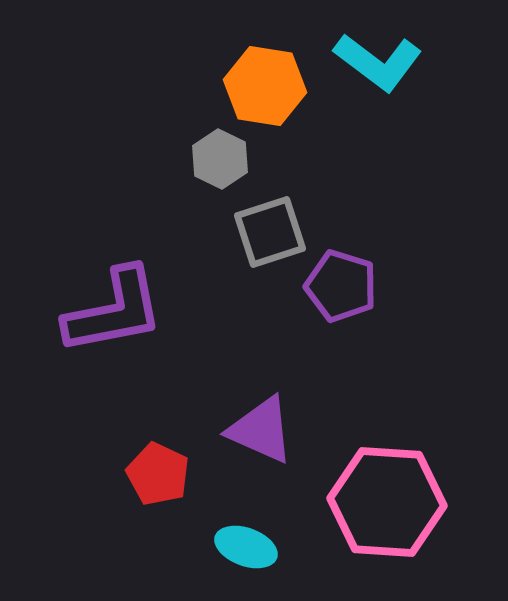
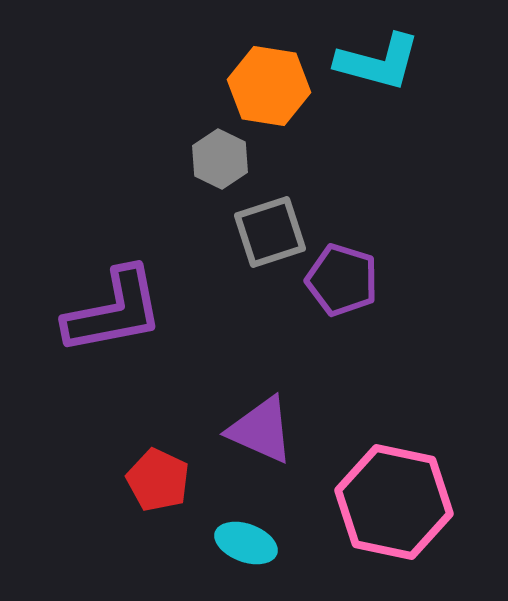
cyan L-shape: rotated 22 degrees counterclockwise
orange hexagon: moved 4 px right
purple pentagon: moved 1 px right, 6 px up
red pentagon: moved 6 px down
pink hexagon: moved 7 px right; rotated 8 degrees clockwise
cyan ellipse: moved 4 px up
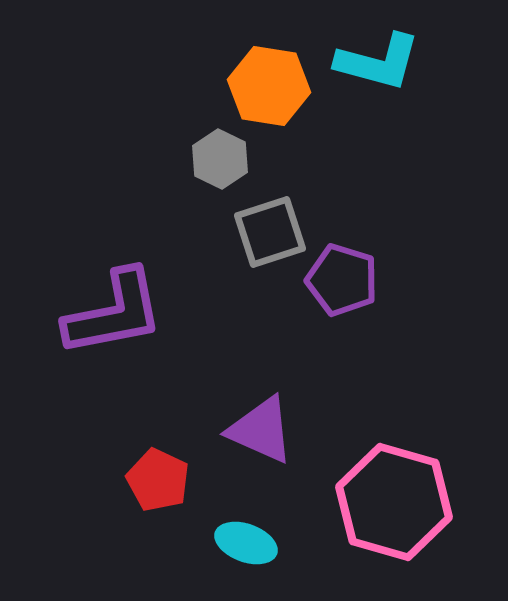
purple L-shape: moved 2 px down
pink hexagon: rotated 4 degrees clockwise
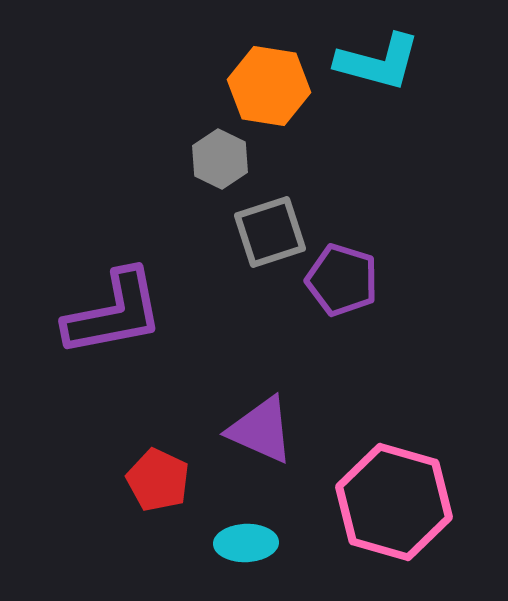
cyan ellipse: rotated 22 degrees counterclockwise
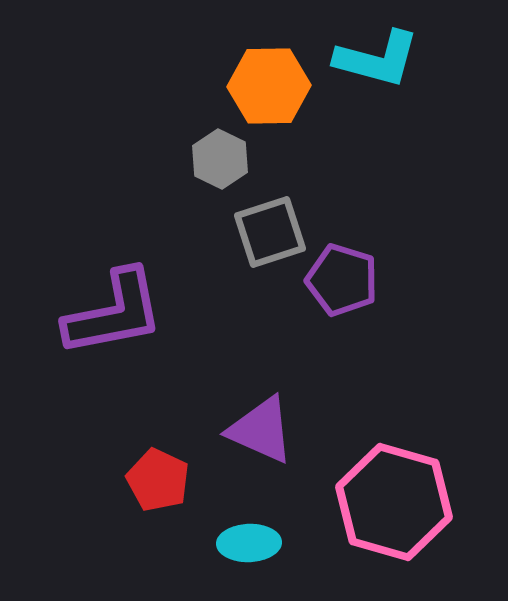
cyan L-shape: moved 1 px left, 3 px up
orange hexagon: rotated 10 degrees counterclockwise
cyan ellipse: moved 3 px right
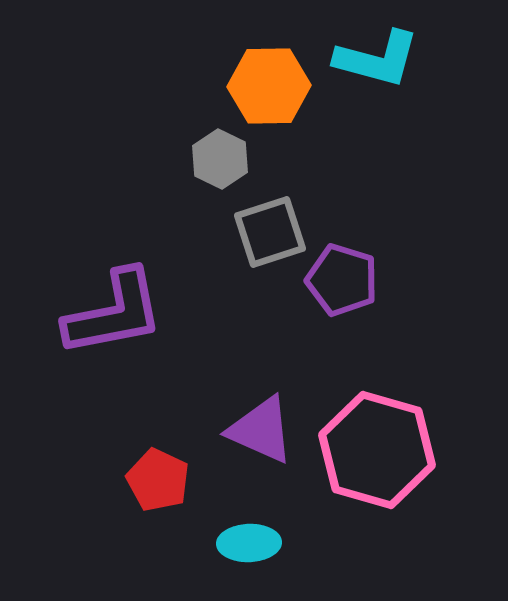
pink hexagon: moved 17 px left, 52 px up
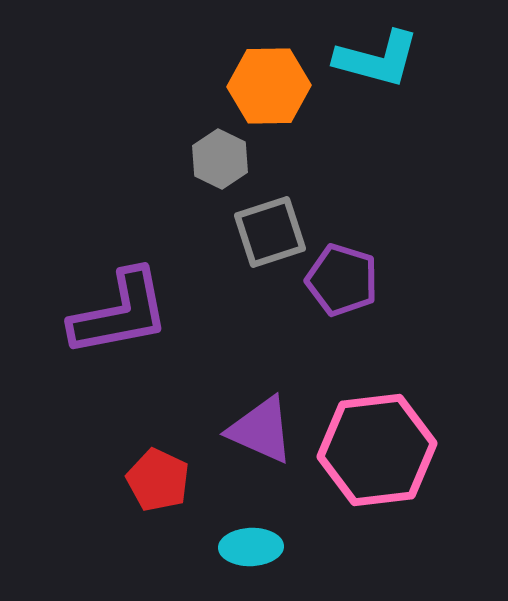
purple L-shape: moved 6 px right
pink hexagon: rotated 23 degrees counterclockwise
cyan ellipse: moved 2 px right, 4 px down
